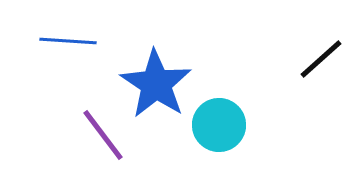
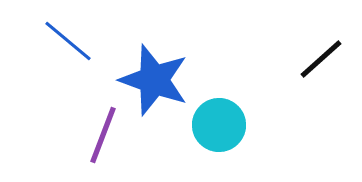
blue line: rotated 36 degrees clockwise
blue star: moved 2 px left, 4 px up; rotated 14 degrees counterclockwise
purple line: rotated 58 degrees clockwise
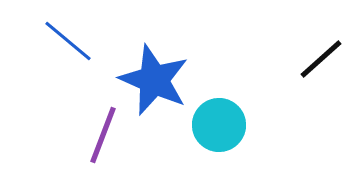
blue star: rotated 4 degrees clockwise
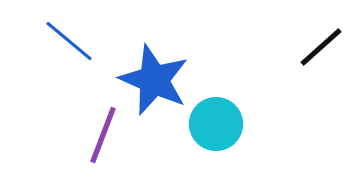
blue line: moved 1 px right
black line: moved 12 px up
cyan circle: moved 3 px left, 1 px up
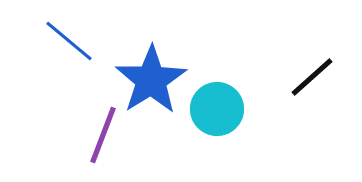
black line: moved 9 px left, 30 px down
blue star: moved 3 px left; rotated 16 degrees clockwise
cyan circle: moved 1 px right, 15 px up
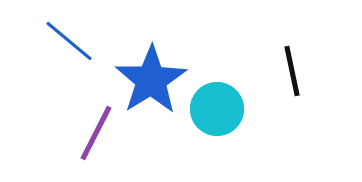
black line: moved 20 px left, 6 px up; rotated 60 degrees counterclockwise
purple line: moved 7 px left, 2 px up; rotated 6 degrees clockwise
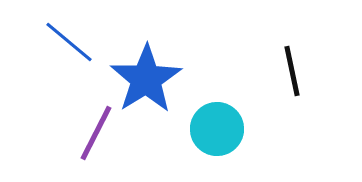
blue line: moved 1 px down
blue star: moved 5 px left, 1 px up
cyan circle: moved 20 px down
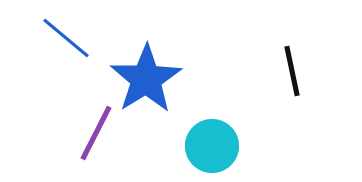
blue line: moved 3 px left, 4 px up
cyan circle: moved 5 px left, 17 px down
